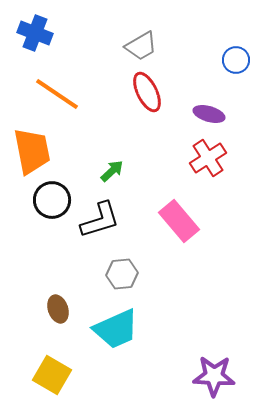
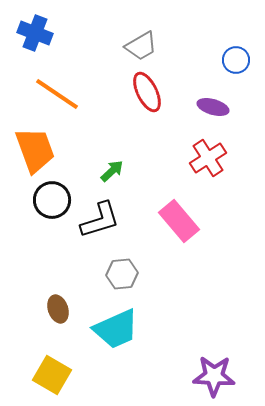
purple ellipse: moved 4 px right, 7 px up
orange trapezoid: moved 3 px right, 1 px up; rotated 9 degrees counterclockwise
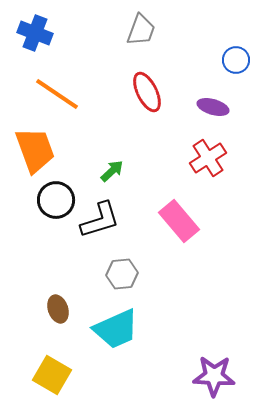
gray trapezoid: moved 16 px up; rotated 40 degrees counterclockwise
black circle: moved 4 px right
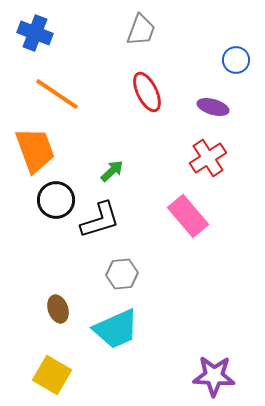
pink rectangle: moved 9 px right, 5 px up
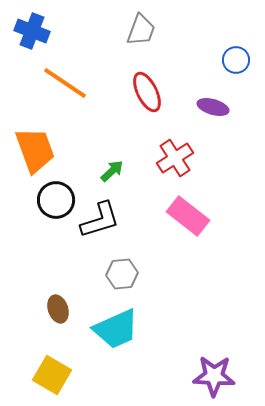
blue cross: moved 3 px left, 2 px up
orange line: moved 8 px right, 11 px up
red cross: moved 33 px left
pink rectangle: rotated 12 degrees counterclockwise
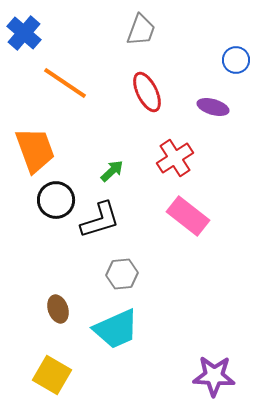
blue cross: moved 8 px left, 2 px down; rotated 20 degrees clockwise
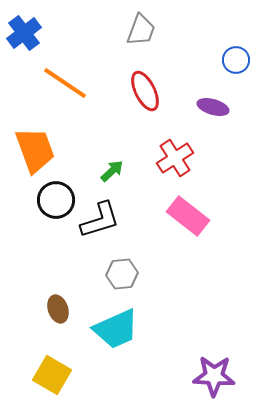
blue cross: rotated 12 degrees clockwise
red ellipse: moved 2 px left, 1 px up
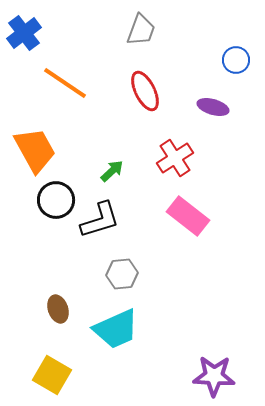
orange trapezoid: rotated 9 degrees counterclockwise
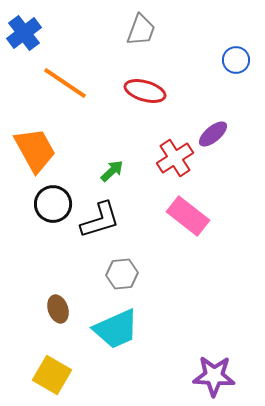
red ellipse: rotated 48 degrees counterclockwise
purple ellipse: moved 27 px down; rotated 56 degrees counterclockwise
black circle: moved 3 px left, 4 px down
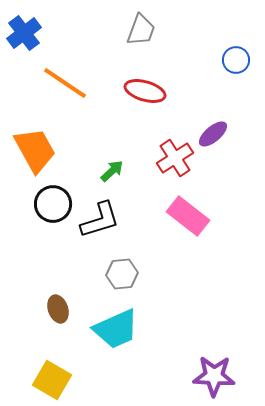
yellow square: moved 5 px down
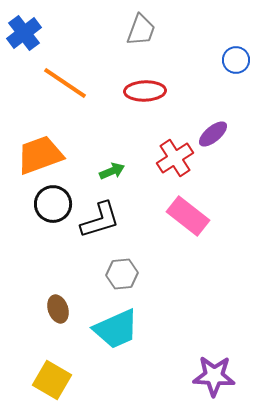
red ellipse: rotated 18 degrees counterclockwise
orange trapezoid: moved 5 px right, 5 px down; rotated 81 degrees counterclockwise
green arrow: rotated 20 degrees clockwise
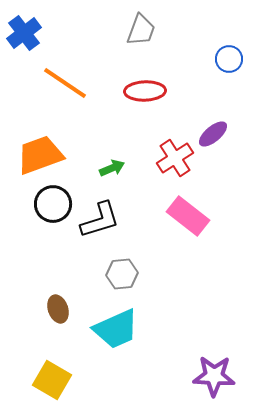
blue circle: moved 7 px left, 1 px up
green arrow: moved 3 px up
